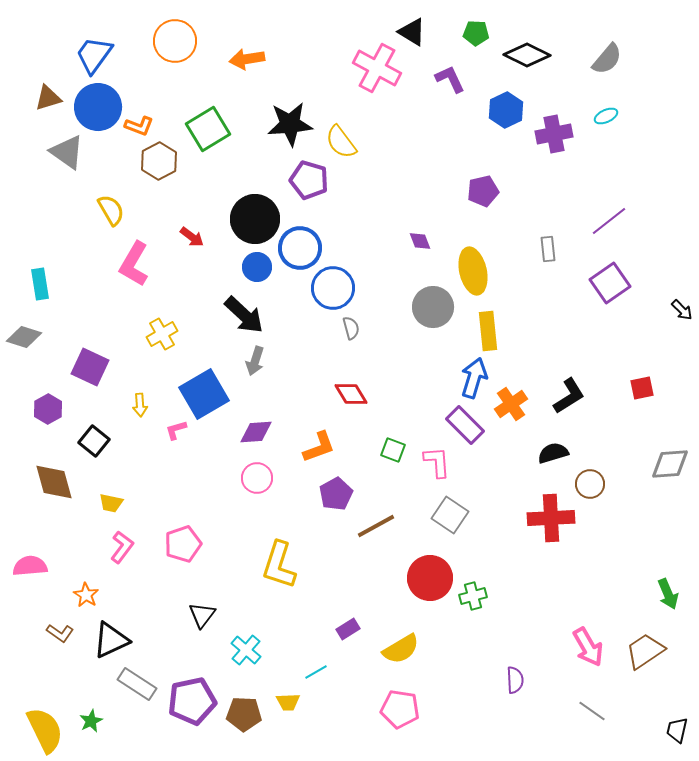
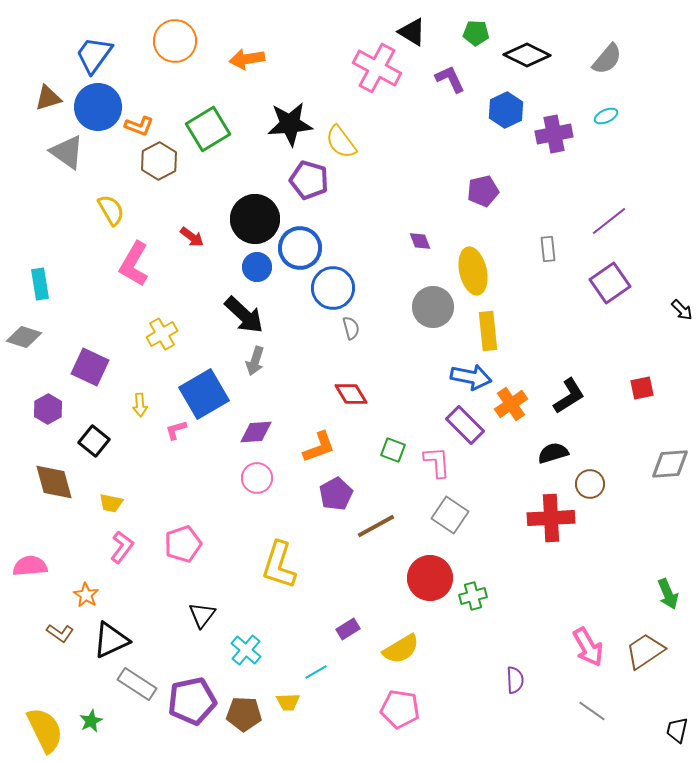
blue arrow at (474, 378): moved 3 px left, 1 px up; rotated 84 degrees clockwise
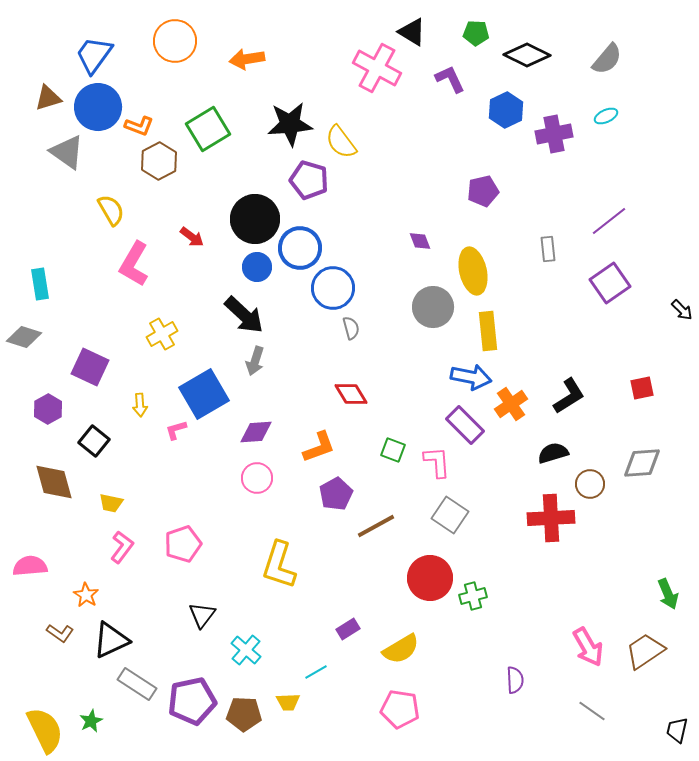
gray diamond at (670, 464): moved 28 px left, 1 px up
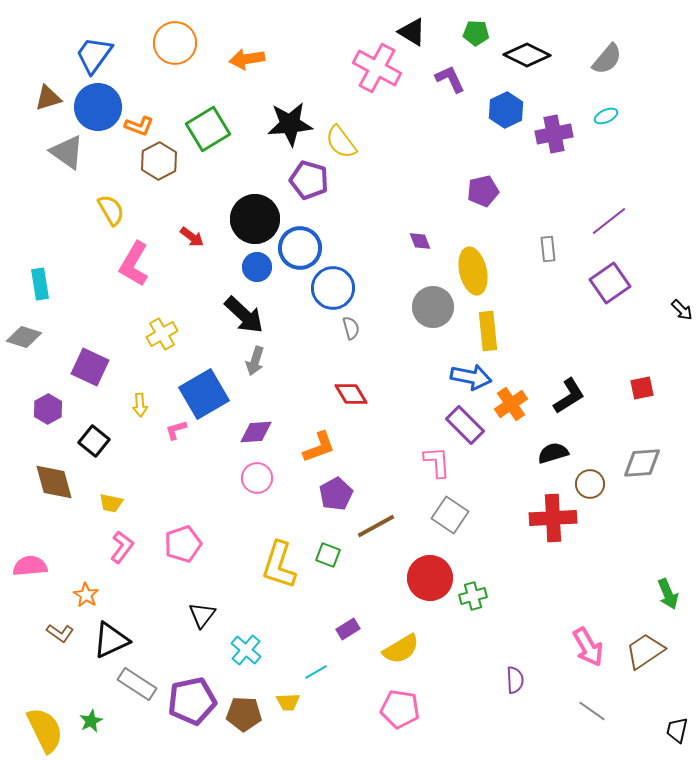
orange circle at (175, 41): moved 2 px down
green square at (393, 450): moved 65 px left, 105 px down
red cross at (551, 518): moved 2 px right
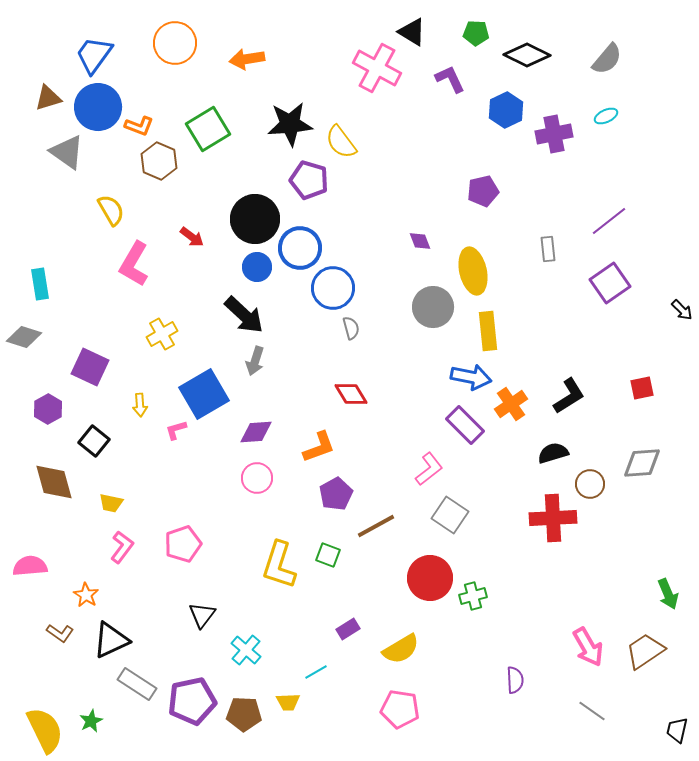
brown hexagon at (159, 161): rotated 9 degrees counterclockwise
pink L-shape at (437, 462): moved 8 px left, 7 px down; rotated 56 degrees clockwise
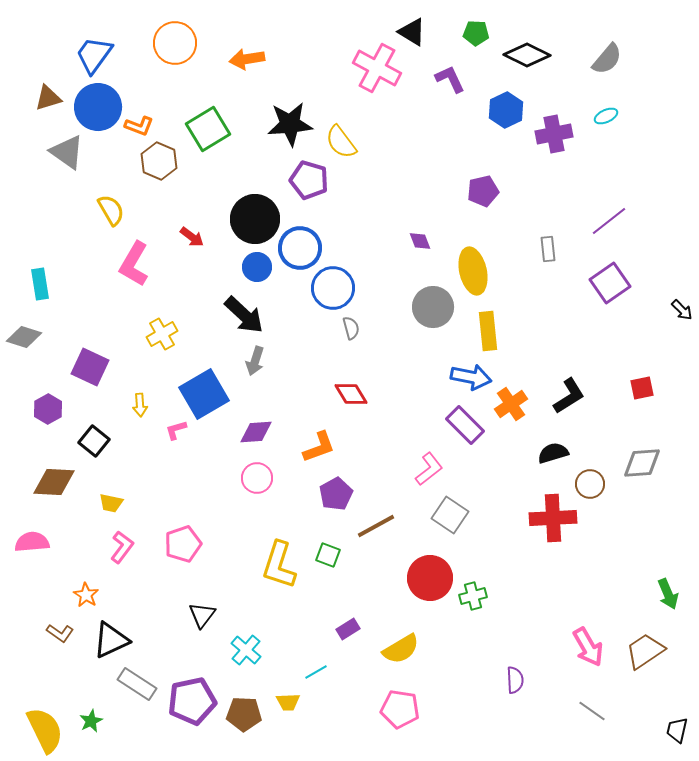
brown diamond at (54, 482): rotated 72 degrees counterclockwise
pink semicircle at (30, 566): moved 2 px right, 24 px up
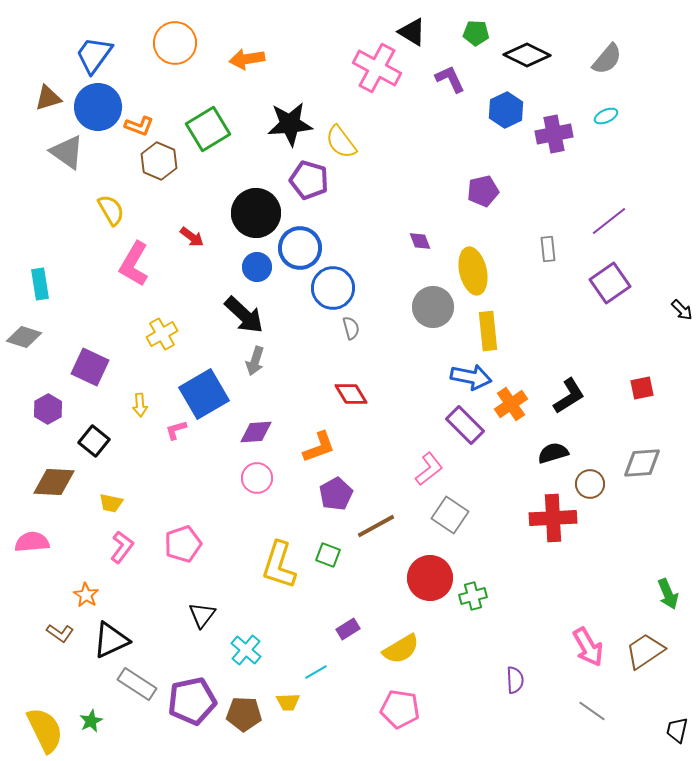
black circle at (255, 219): moved 1 px right, 6 px up
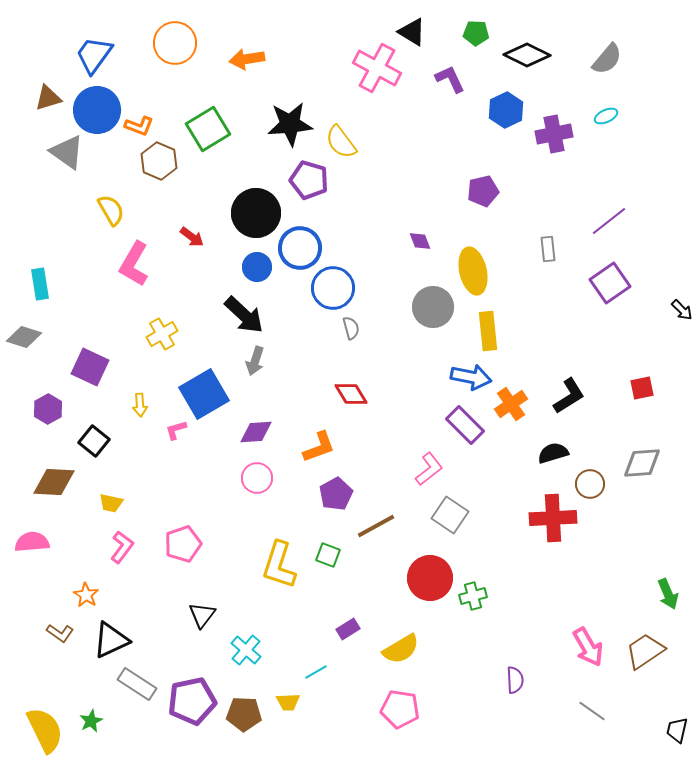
blue circle at (98, 107): moved 1 px left, 3 px down
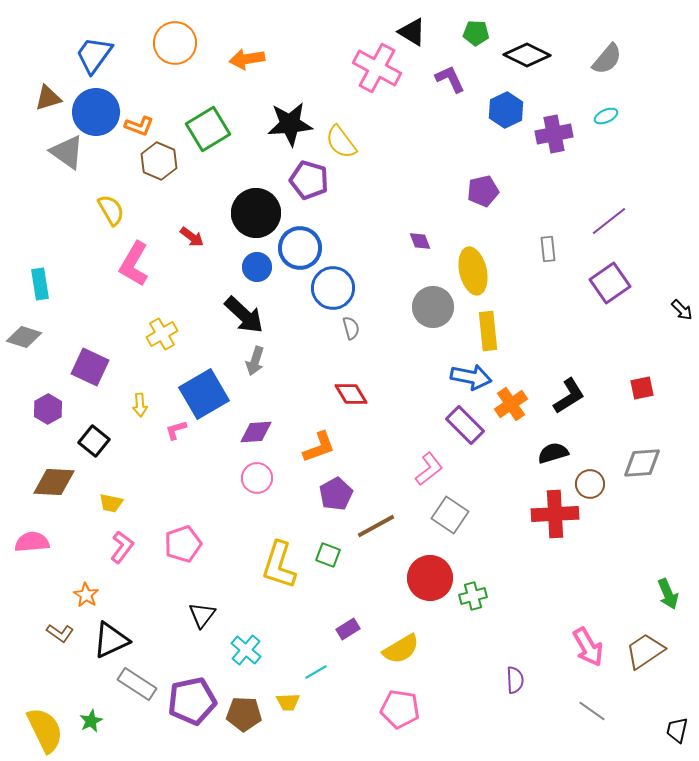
blue circle at (97, 110): moved 1 px left, 2 px down
red cross at (553, 518): moved 2 px right, 4 px up
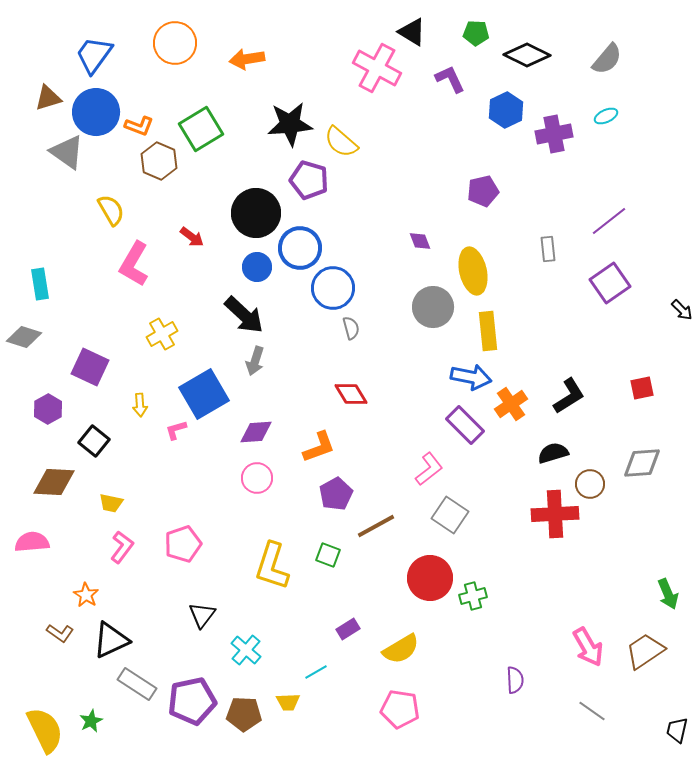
green square at (208, 129): moved 7 px left
yellow semicircle at (341, 142): rotated 12 degrees counterclockwise
yellow L-shape at (279, 565): moved 7 px left, 1 px down
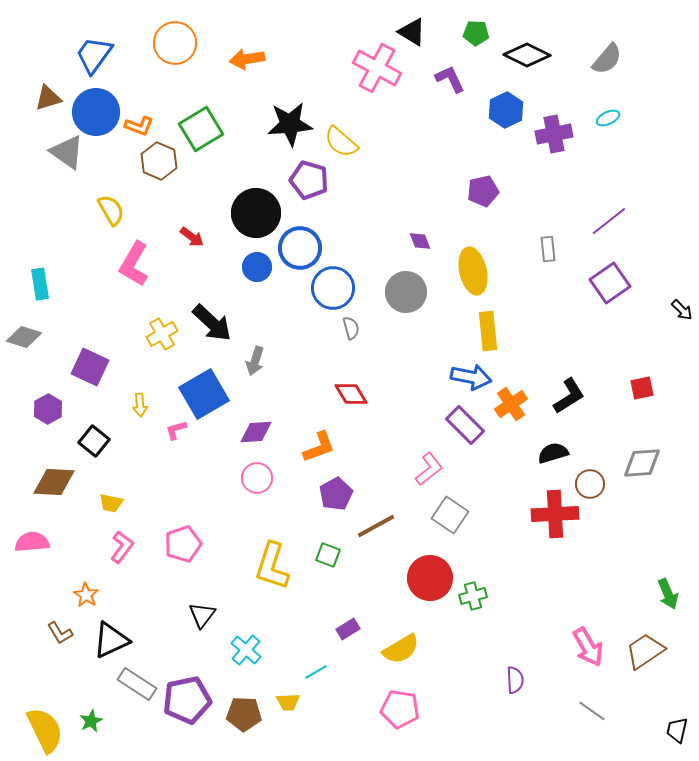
cyan ellipse at (606, 116): moved 2 px right, 2 px down
gray circle at (433, 307): moved 27 px left, 15 px up
black arrow at (244, 315): moved 32 px left, 8 px down
brown L-shape at (60, 633): rotated 24 degrees clockwise
purple pentagon at (192, 701): moved 5 px left, 1 px up
